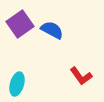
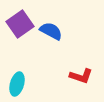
blue semicircle: moved 1 px left, 1 px down
red L-shape: rotated 35 degrees counterclockwise
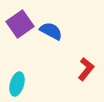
red L-shape: moved 5 px right, 7 px up; rotated 70 degrees counterclockwise
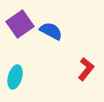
cyan ellipse: moved 2 px left, 7 px up
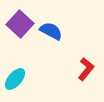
purple square: rotated 12 degrees counterclockwise
cyan ellipse: moved 2 px down; rotated 25 degrees clockwise
